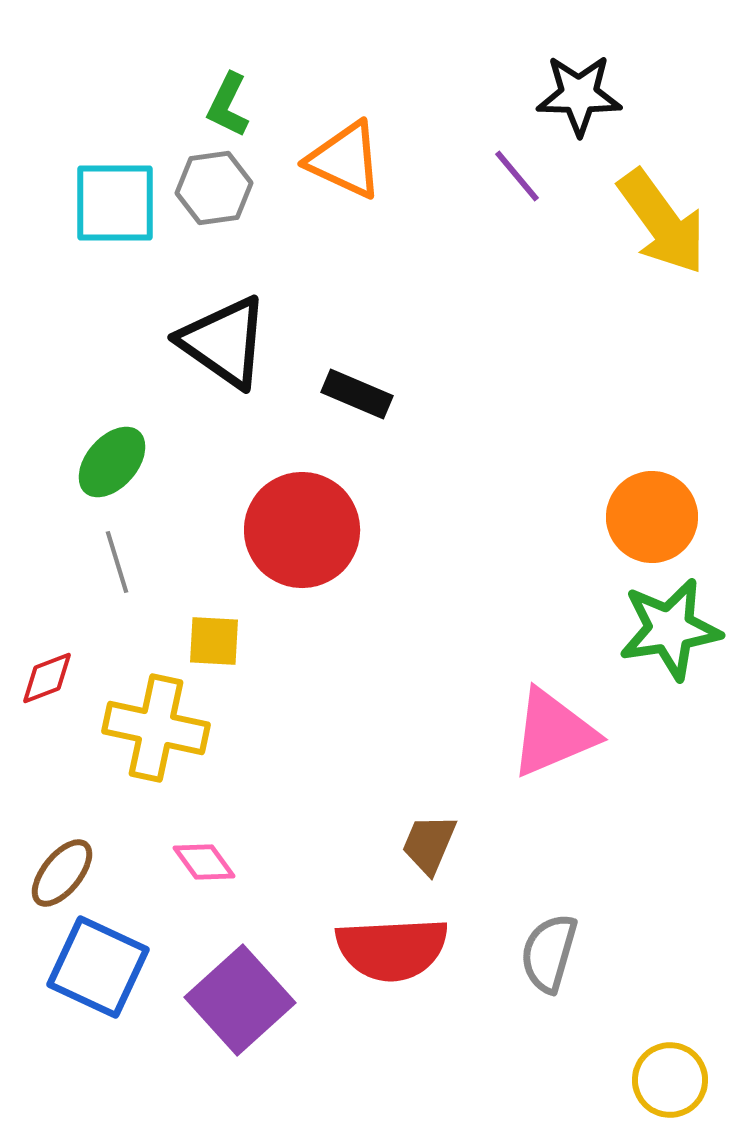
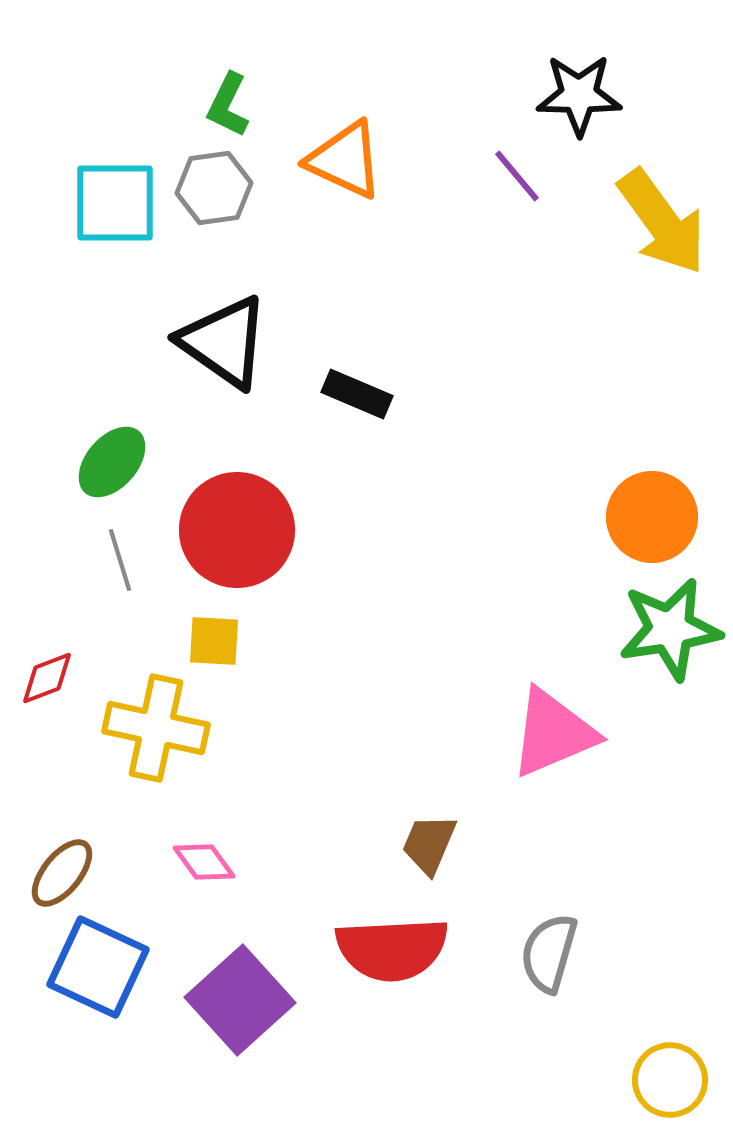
red circle: moved 65 px left
gray line: moved 3 px right, 2 px up
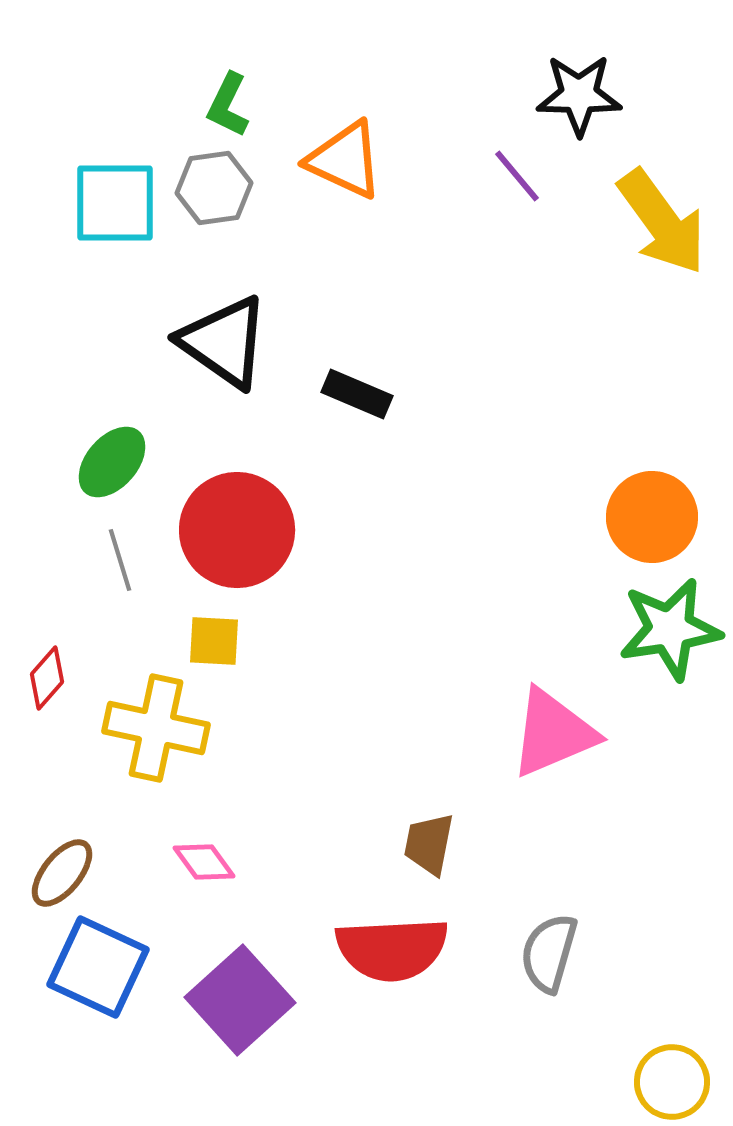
red diamond: rotated 28 degrees counterclockwise
brown trapezoid: rotated 12 degrees counterclockwise
yellow circle: moved 2 px right, 2 px down
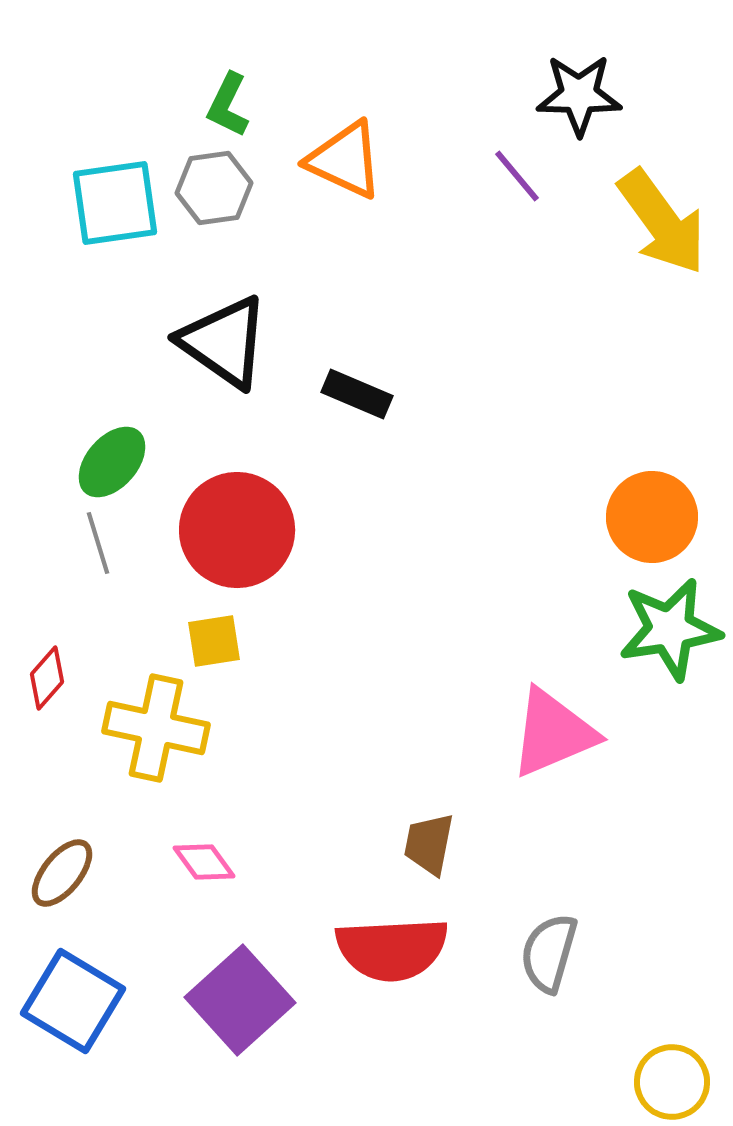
cyan square: rotated 8 degrees counterclockwise
gray line: moved 22 px left, 17 px up
yellow square: rotated 12 degrees counterclockwise
blue square: moved 25 px left, 34 px down; rotated 6 degrees clockwise
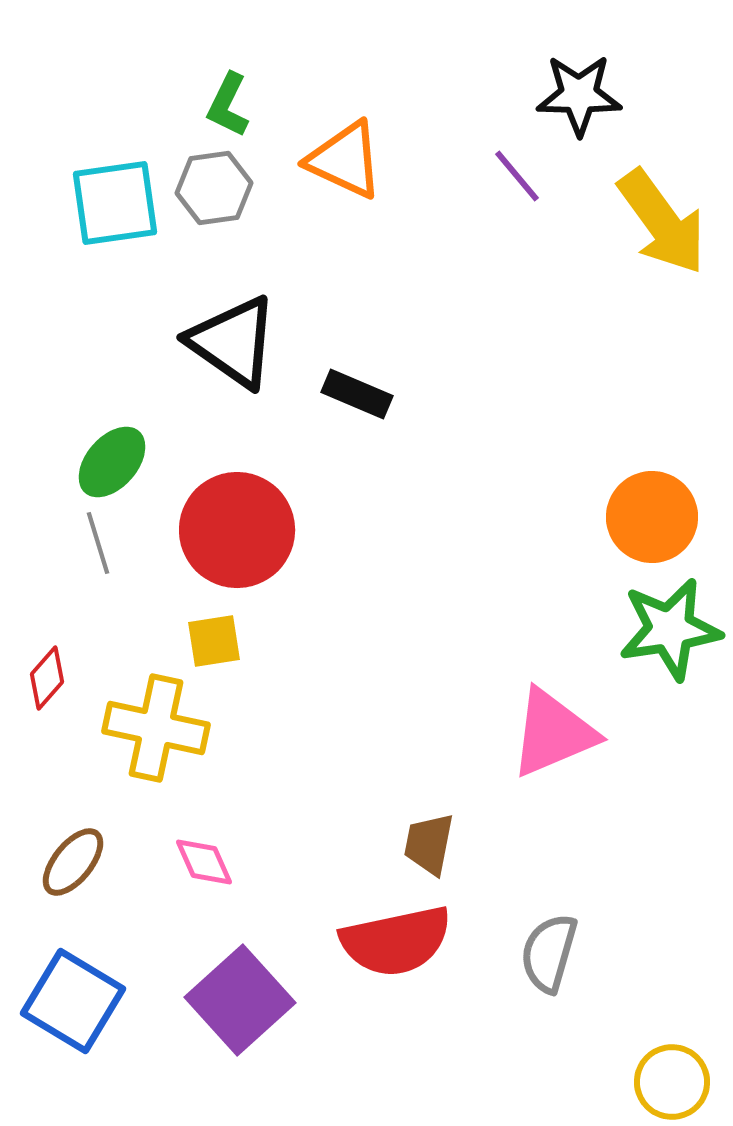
black triangle: moved 9 px right
pink diamond: rotated 12 degrees clockwise
brown ellipse: moved 11 px right, 11 px up
red semicircle: moved 4 px right, 8 px up; rotated 9 degrees counterclockwise
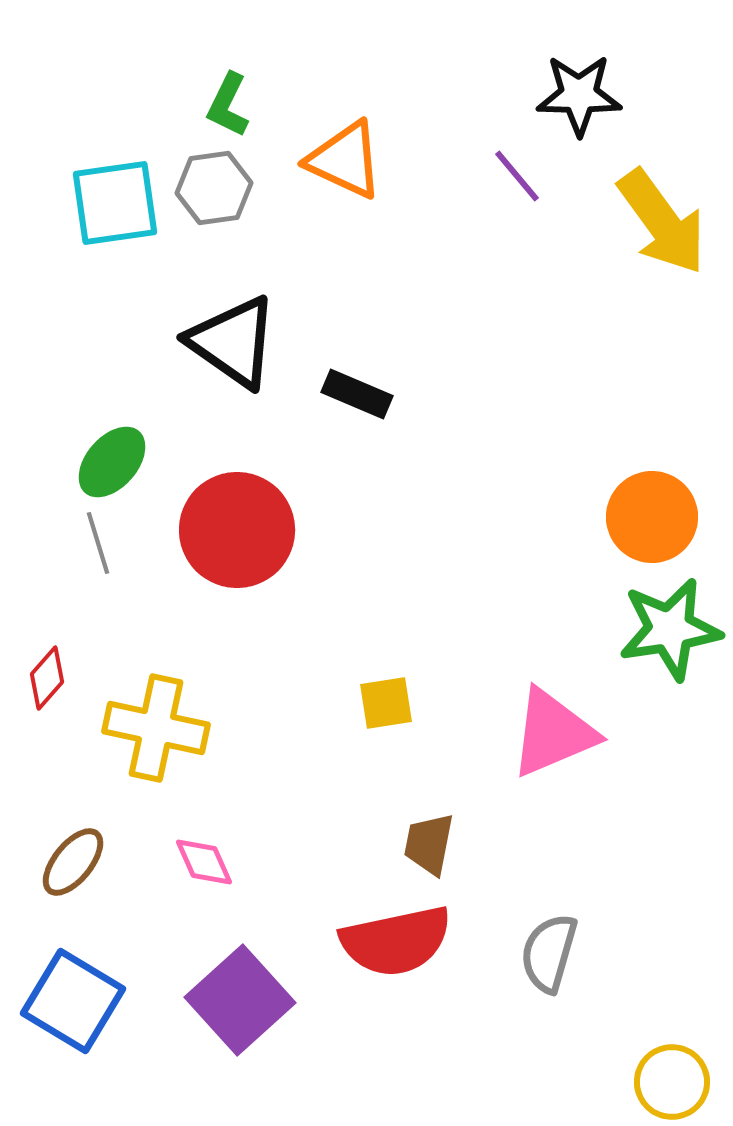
yellow square: moved 172 px right, 62 px down
